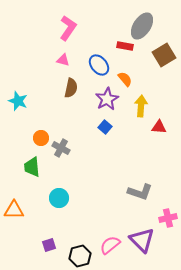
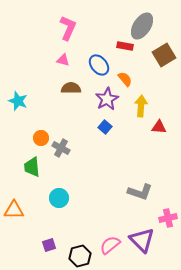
pink L-shape: rotated 10 degrees counterclockwise
brown semicircle: rotated 102 degrees counterclockwise
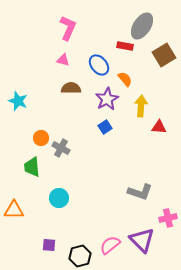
blue square: rotated 16 degrees clockwise
purple square: rotated 24 degrees clockwise
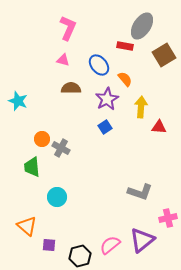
yellow arrow: moved 1 px down
orange circle: moved 1 px right, 1 px down
cyan circle: moved 2 px left, 1 px up
orange triangle: moved 13 px right, 16 px down; rotated 40 degrees clockwise
purple triangle: rotated 36 degrees clockwise
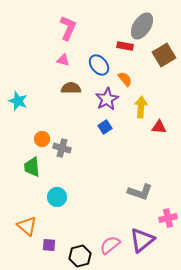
gray cross: moved 1 px right; rotated 12 degrees counterclockwise
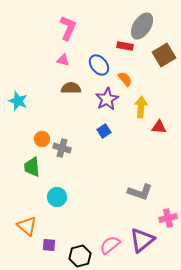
blue square: moved 1 px left, 4 px down
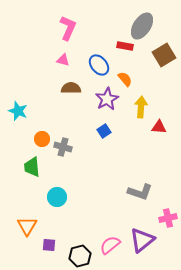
cyan star: moved 10 px down
gray cross: moved 1 px right, 1 px up
orange triangle: rotated 20 degrees clockwise
